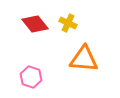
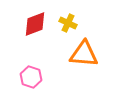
red diamond: rotated 72 degrees counterclockwise
orange triangle: moved 5 px up
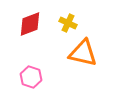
red diamond: moved 5 px left
orange triangle: moved 1 px left, 1 px up; rotated 8 degrees clockwise
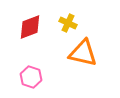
red diamond: moved 3 px down
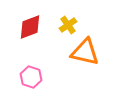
yellow cross: moved 2 px down; rotated 30 degrees clockwise
orange triangle: moved 2 px right, 1 px up
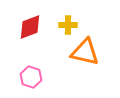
yellow cross: rotated 36 degrees clockwise
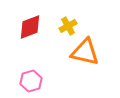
yellow cross: moved 1 px down; rotated 30 degrees counterclockwise
pink hexagon: moved 4 px down; rotated 25 degrees clockwise
